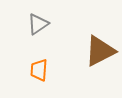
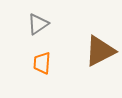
orange trapezoid: moved 3 px right, 7 px up
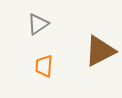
orange trapezoid: moved 2 px right, 3 px down
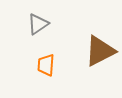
orange trapezoid: moved 2 px right, 1 px up
